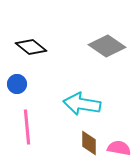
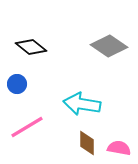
gray diamond: moved 2 px right
pink line: rotated 64 degrees clockwise
brown diamond: moved 2 px left
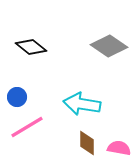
blue circle: moved 13 px down
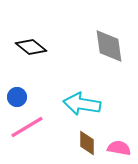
gray diamond: rotated 48 degrees clockwise
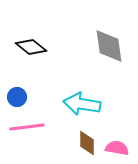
pink line: rotated 24 degrees clockwise
pink semicircle: moved 2 px left
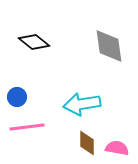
black diamond: moved 3 px right, 5 px up
cyan arrow: rotated 18 degrees counterclockwise
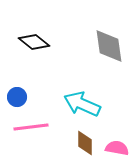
cyan arrow: rotated 33 degrees clockwise
pink line: moved 4 px right
brown diamond: moved 2 px left
